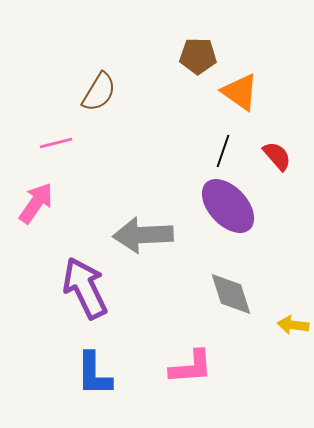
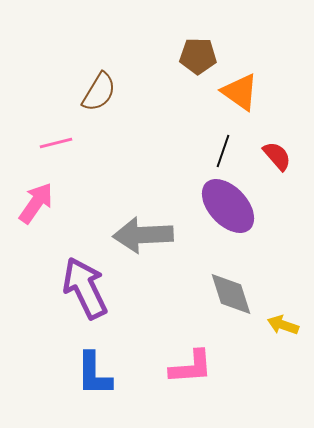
yellow arrow: moved 10 px left; rotated 12 degrees clockwise
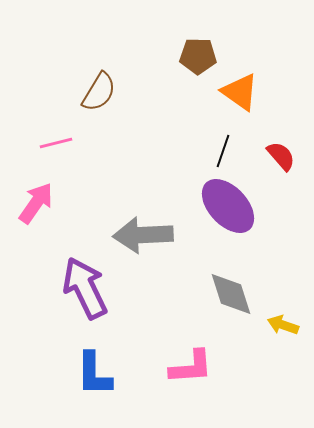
red semicircle: moved 4 px right
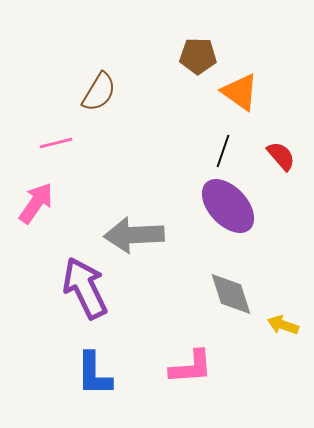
gray arrow: moved 9 px left
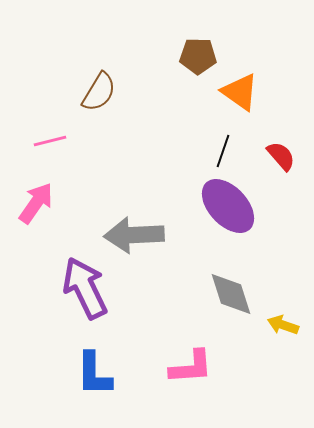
pink line: moved 6 px left, 2 px up
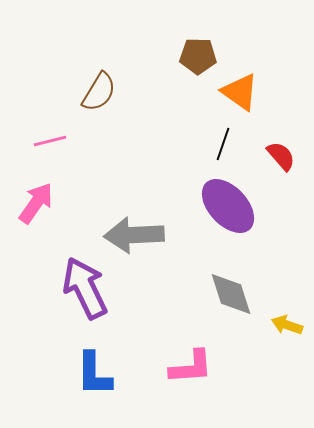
black line: moved 7 px up
yellow arrow: moved 4 px right
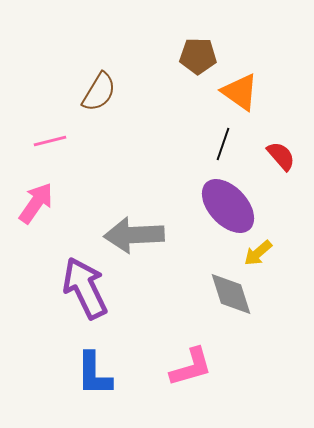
yellow arrow: moved 29 px left, 72 px up; rotated 60 degrees counterclockwise
pink L-shape: rotated 12 degrees counterclockwise
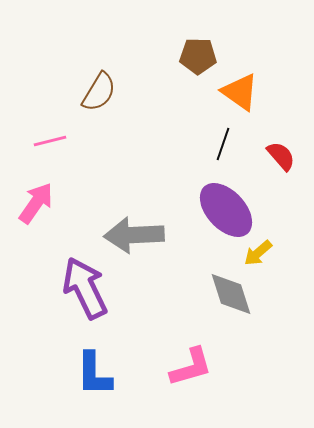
purple ellipse: moved 2 px left, 4 px down
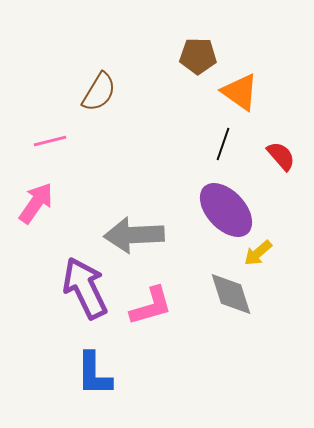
pink L-shape: moved 40 px left, 61 px up
